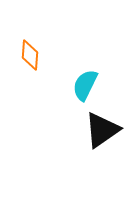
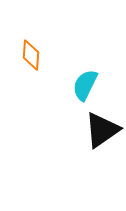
orange diamond: moved 1 px right
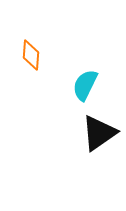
black triangle: moved 3 px left, 3 px down
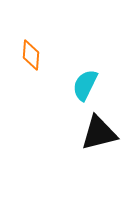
black triangle: rotated 21 degrees clockwise
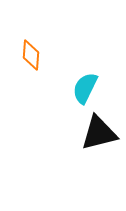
cyan semicircle: moved 3 px down
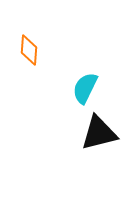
orange diamond: moved 2 px left, 5 px up
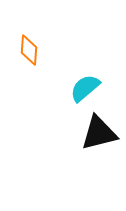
cyan semicircle: rotated 24 degrees clockwise
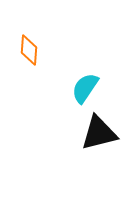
cyan semicircle: rotated 16 degrees counterclockwise
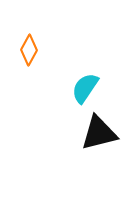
orange diamond: rotated 24 degrees clockwise
